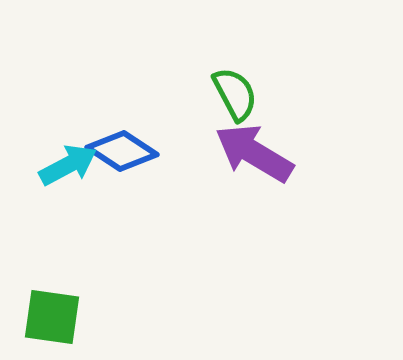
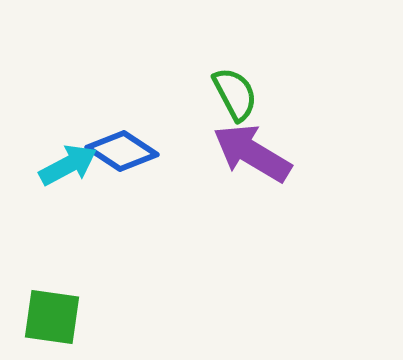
purple arrow: moved 2 px left
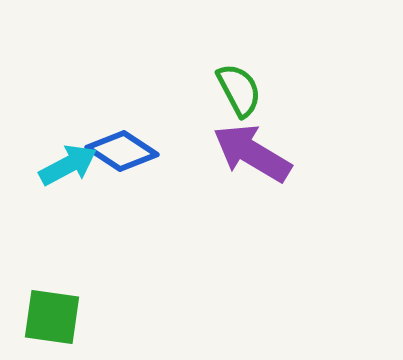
green semicircle: moved 4 px right, 4 px up
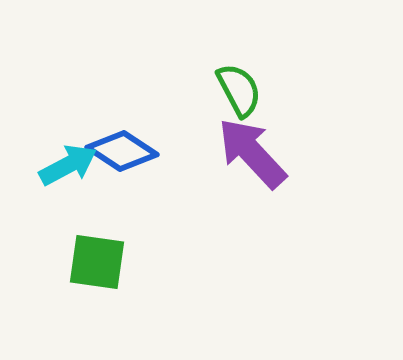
purple arrow: rotated 16 degrees clockwise
green square: moved 45 px right, 55 px up
